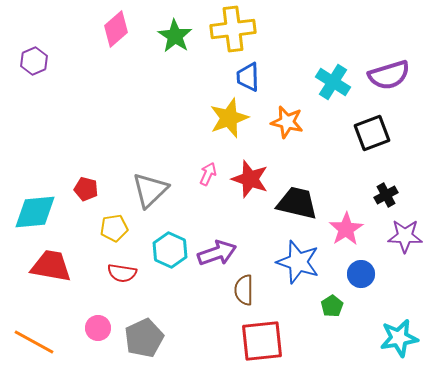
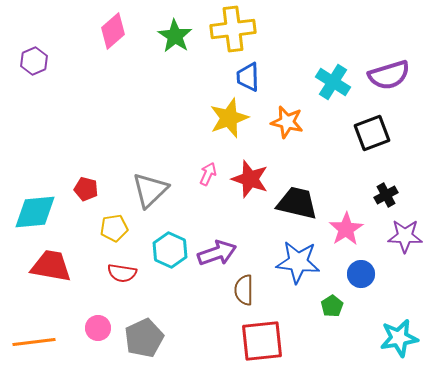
pink diamond: moved 3 px left, 2 px down
blue star: rotated 12 degrees counterclockwise
orange line: rotated 36 degrees counterclockwise
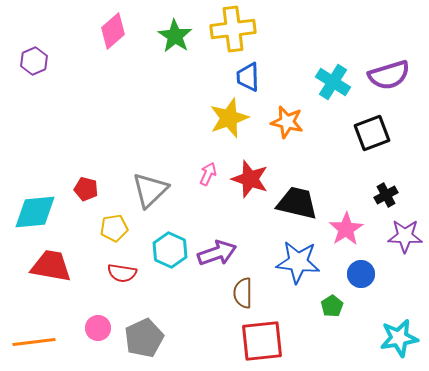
brown semicircle: moved 1 px left, 3 px down
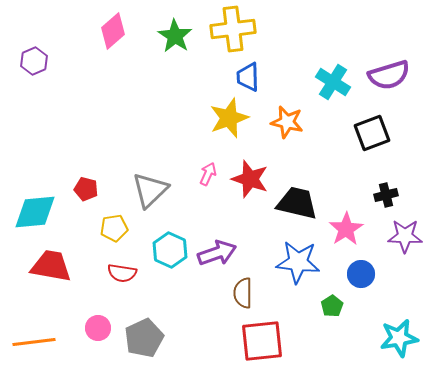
black cross: rotated 15 degrees clockwise
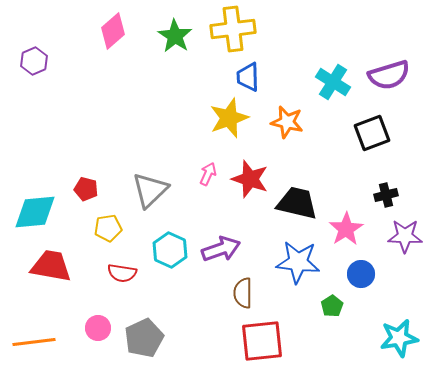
yellow pentagon: moved 6 px left
purple arrow: moved 4 px right, 4 px up
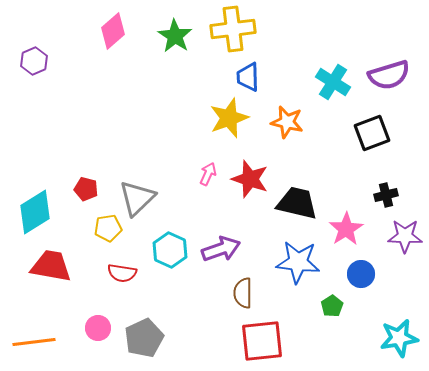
gray triangle: moved 13 px left, 8 px down
cyan diamond: rotated 27 degrees counterclockwise
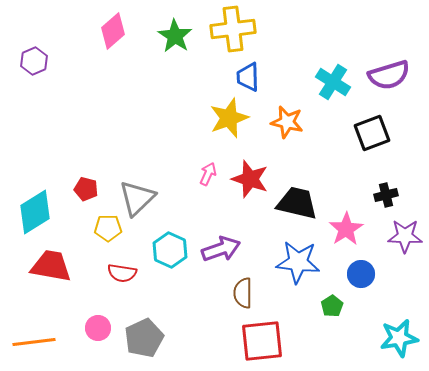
yellow pentagon: rotated 8 degrees clockwise
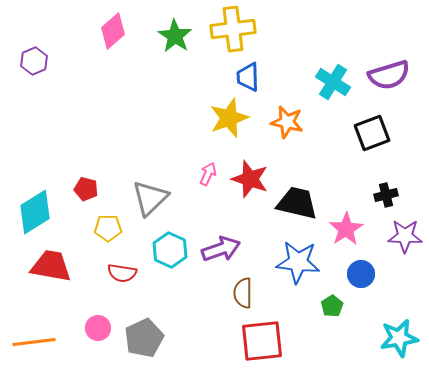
gray triangle: moved 13 px right
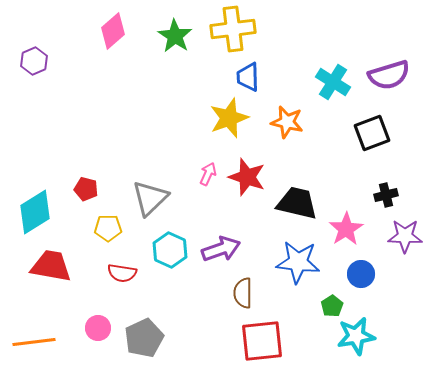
red star: moved 3 px left, 2 px up
cyan star: moved 43 px left, 2 px up
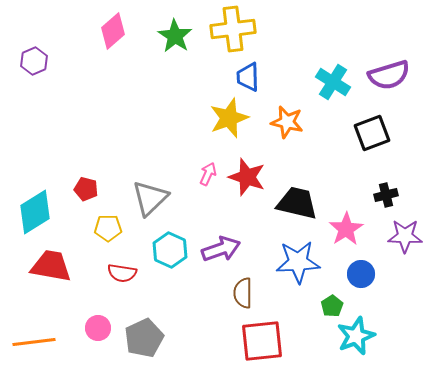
blue star: rotated 9 degrees counterclockwise
cyan star: rotated 12 degrees counterclockwise
